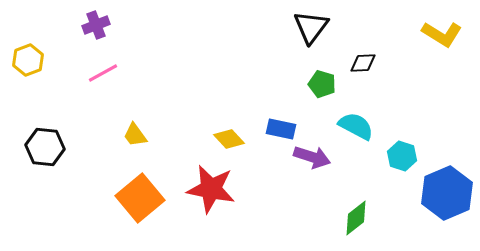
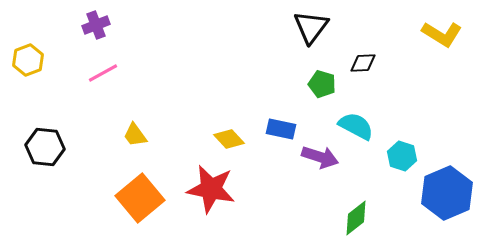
purple arrow: moved 8 px right
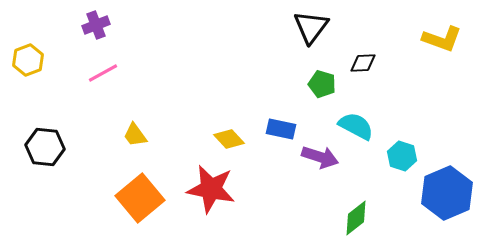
yellow L-shape: moved 5 px down; rotated 12 degrees counterclockwise
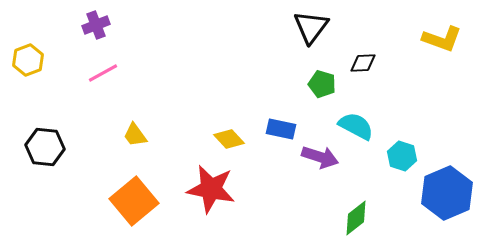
orange square: moved 6 px left, 3 px down
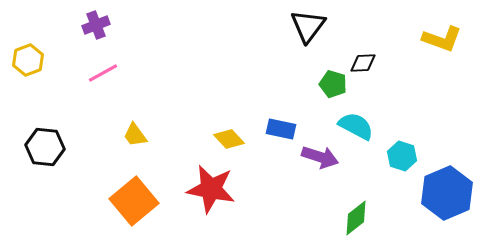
black triangle: moved 3 px left, 1 px up
green pentagon: moved 11 px right
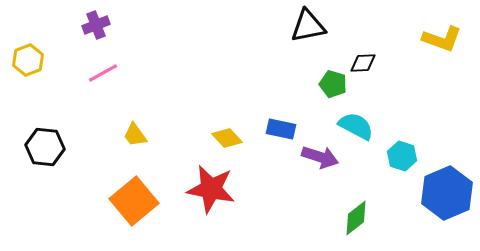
black triangle: rotated 42 degrees clockwise
yellow diamond: moved 2 px left, 1 px up
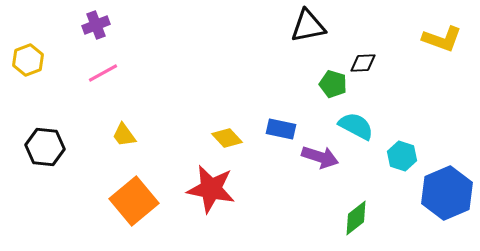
yellow trapezoid: moved 11 px left
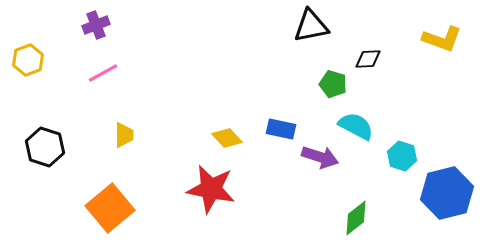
black triangle: moved 3 px right
black diamond: moved 5 px right, 4 px up
yellow trapezoid: rotated 144 degrees counterclockwise
black hexagon: rotated 12 degrees clockwise
blue hexagon: rotated 9 degrees clockwise
orange square: moved 24 px left, 7 px down
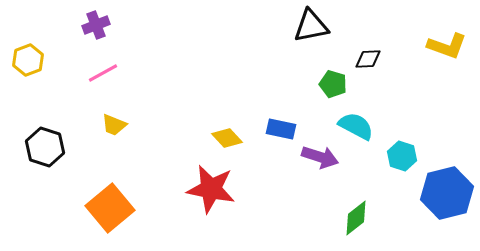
yellow L-shape: moved 5 px right, 7 px down
yellow trapezoid: moved 10 px left, 10 px up; rotated 112 degrees clockwise
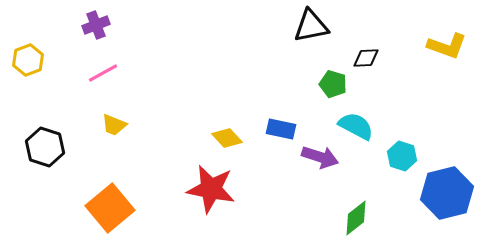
black diamond: moved 2 px left, 1 px up
